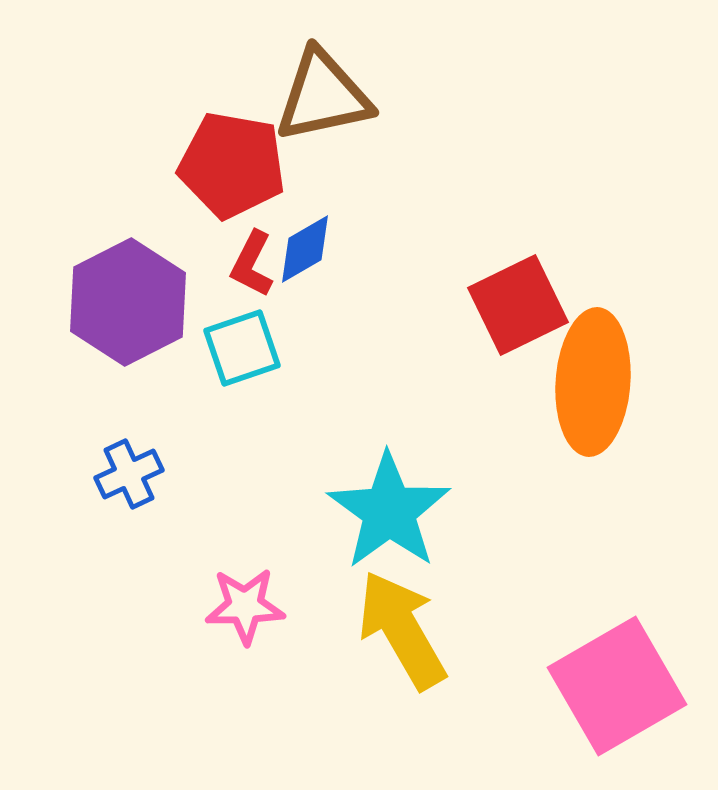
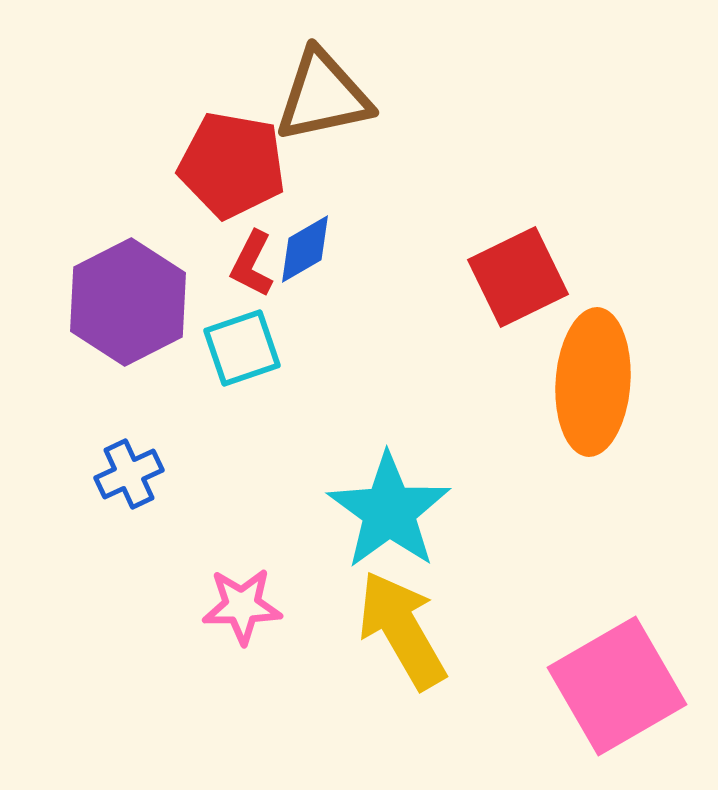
red square: moved 28 px up
pink star: moved 3 px left
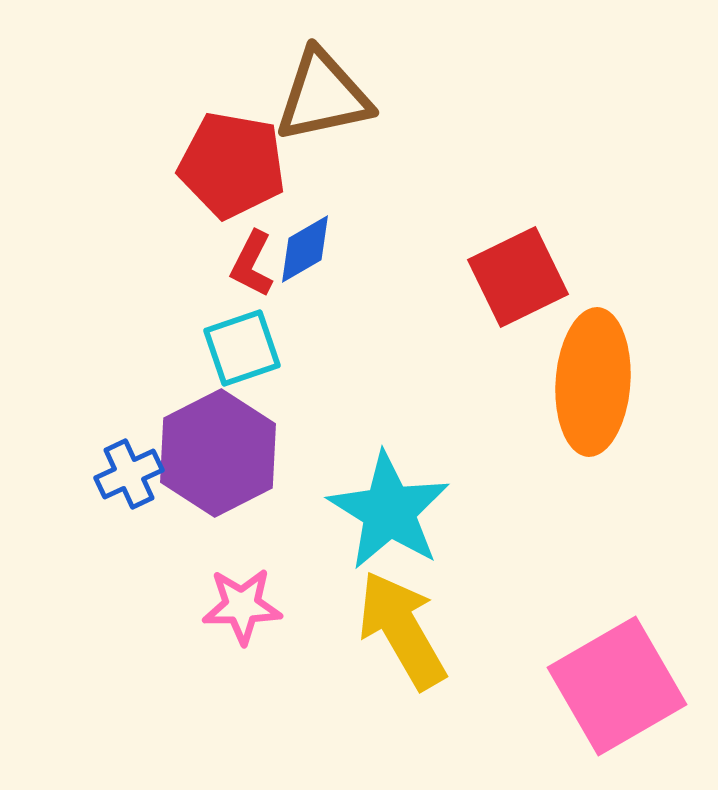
purple hexagon: moved 90 px right, 151 px down
cyan star: rotated 4 degrees counterclockwise
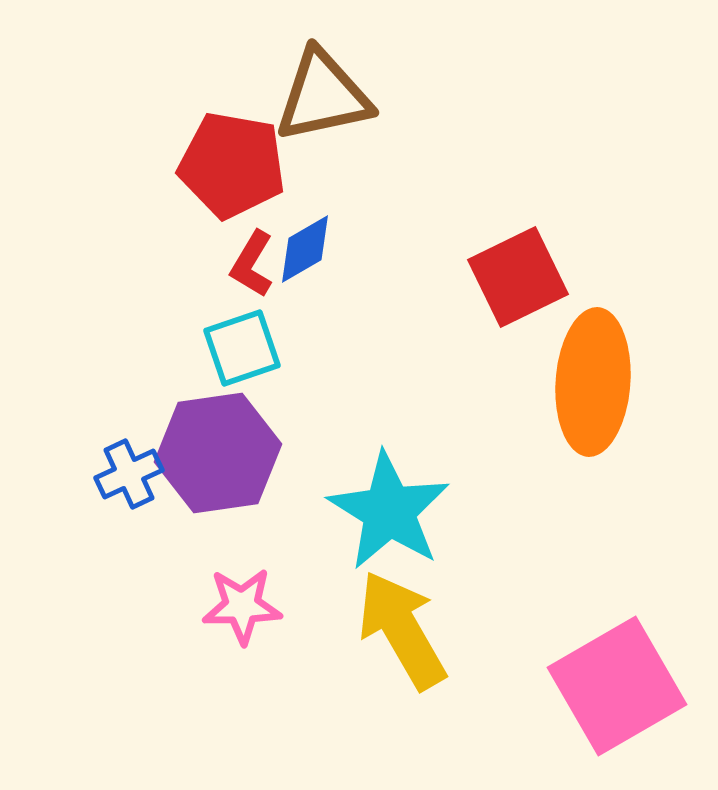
red L-shape: rotated 4 degrees clockwise
purple hexagon: rotated 19 degrees clockwise
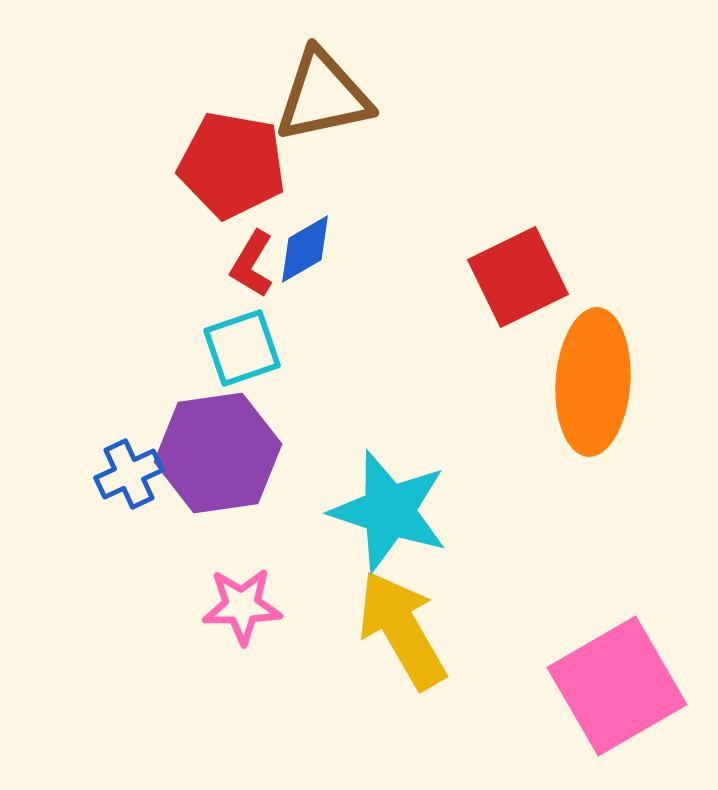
cyan star: rotated 14 degrees counterclockwise
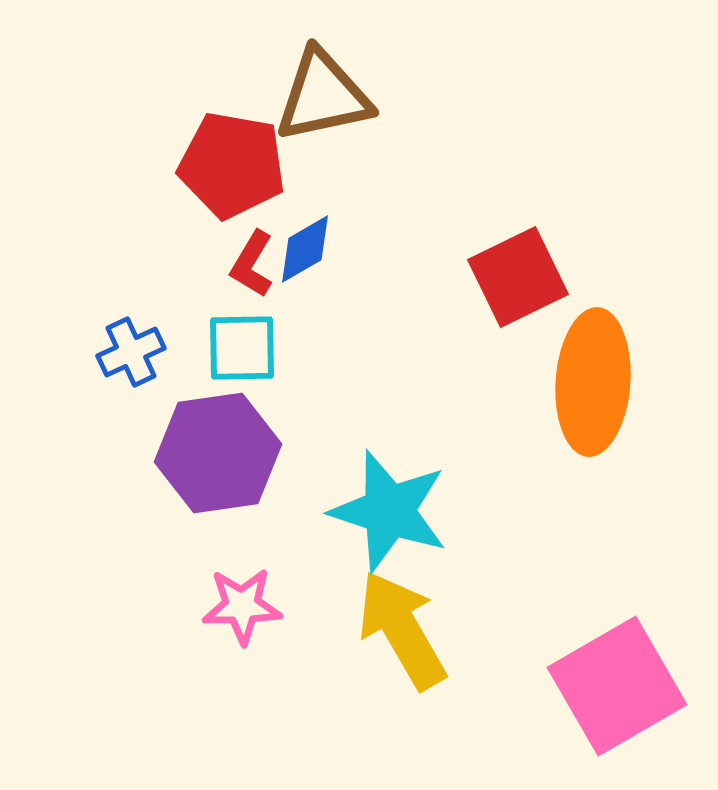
cyan square: rotated 18 degrees clockwise
blue cross: moved 2 px right, 122 px up
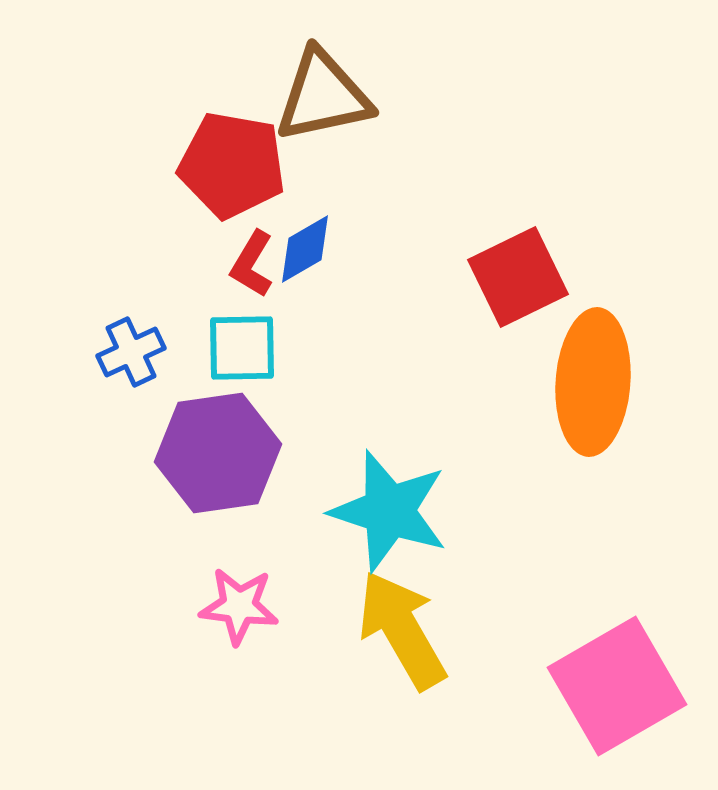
pink star: moved 3 px left; rotated 8 degrees clockwise
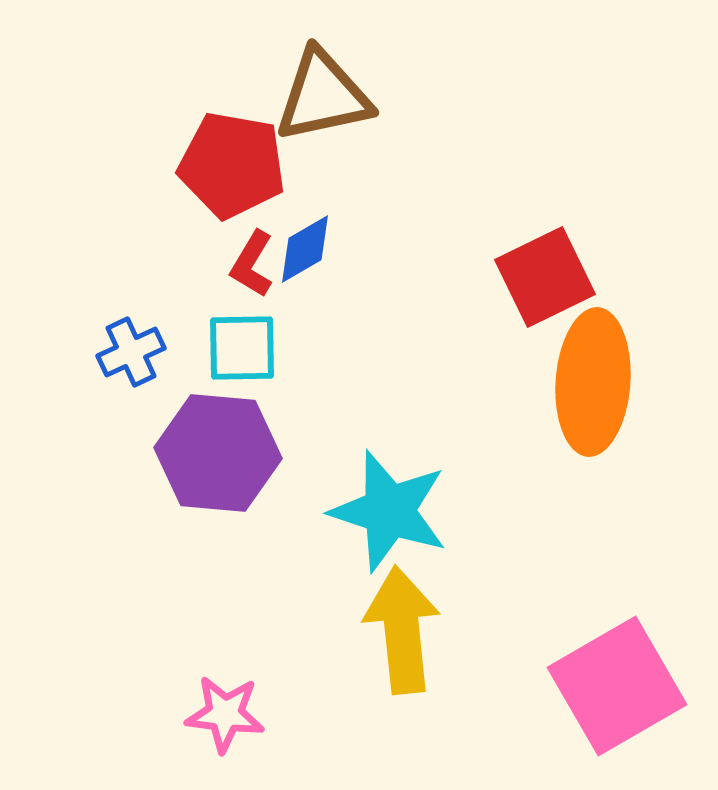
red square: moved 27 px right
purple hexagon: rotated 13 degrees clockwise
pink star: moved 14 px left, 108 px down
yellow arrow: rotated 24 degrees clockwise
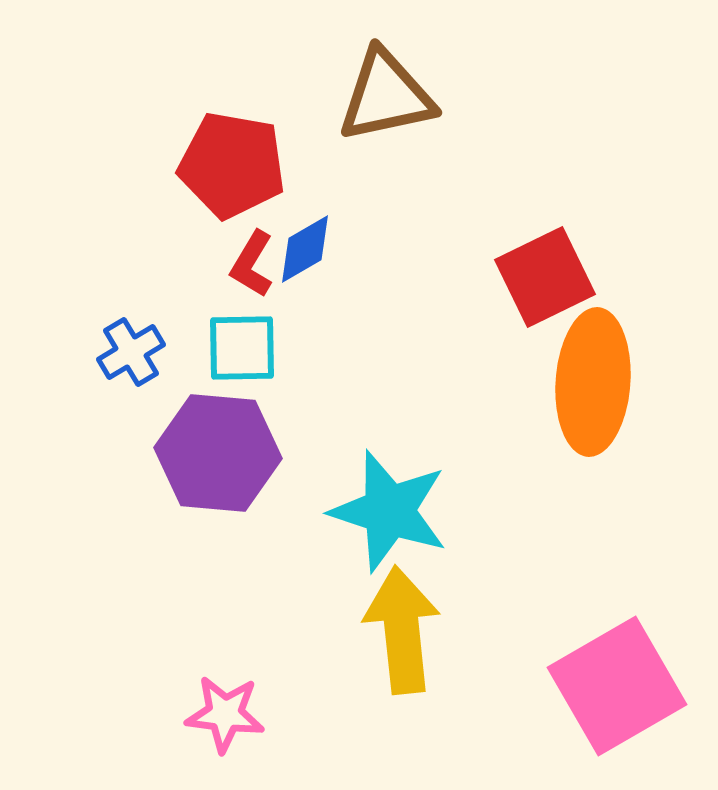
brown triangle: moved 63 px right
blue cross: rotated 6 degrees counterclockwise
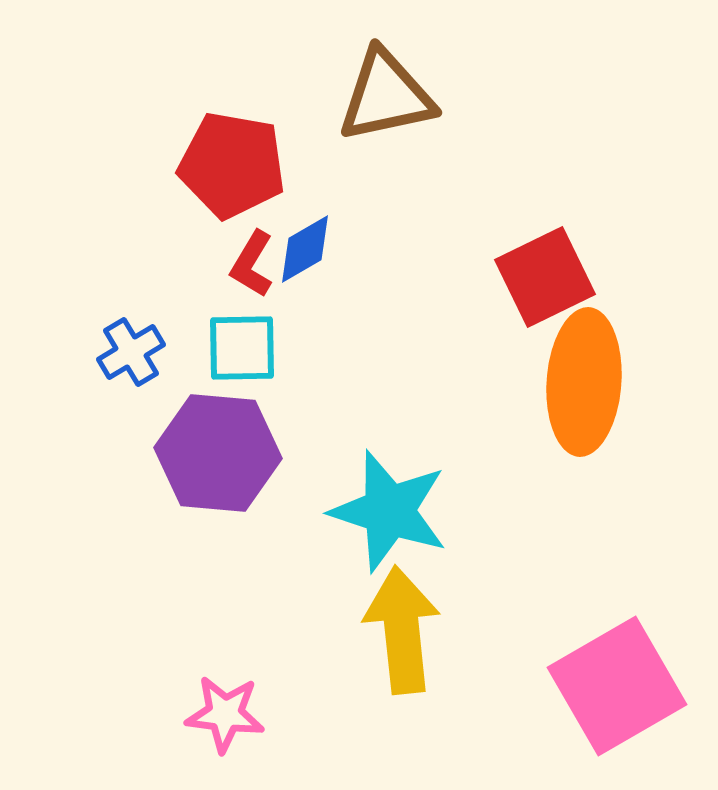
orange ellipse: moved 9 px left
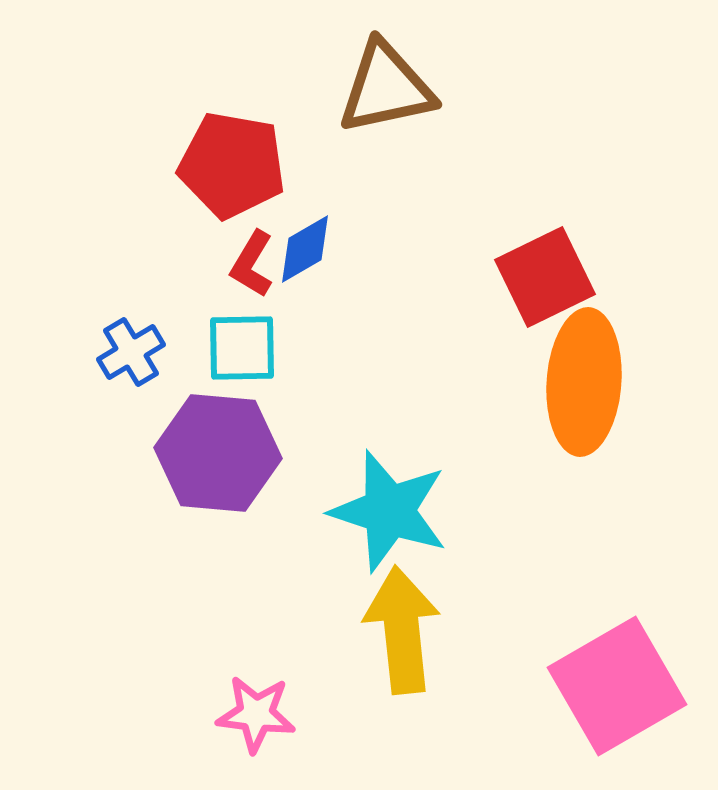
brown triangle: moved 8 px up
pink star: moved 31 px right
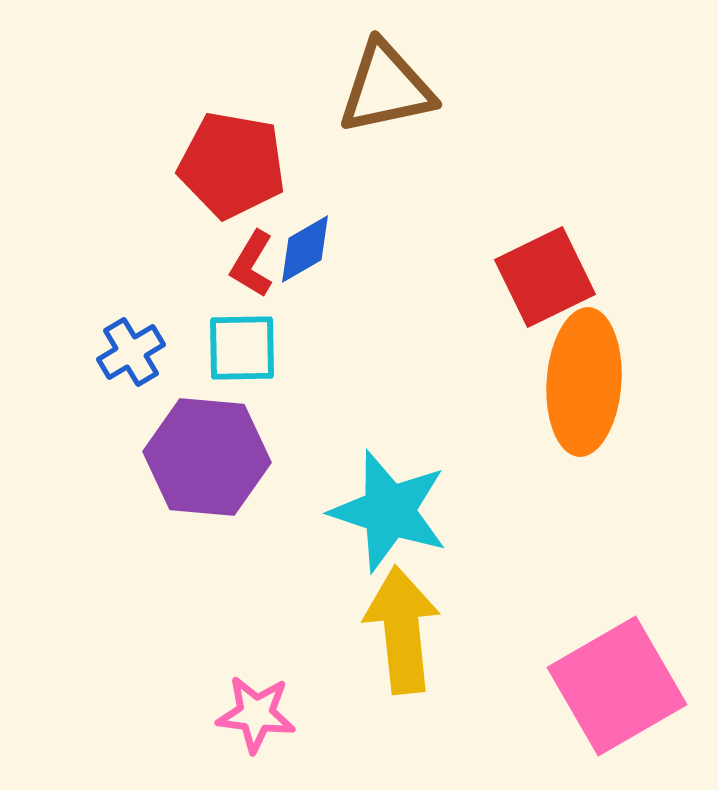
purple hexagon: moved 11 px left, 4 px down
